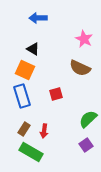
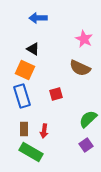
brown rectangle: rotated 32 degrees counterclockwise
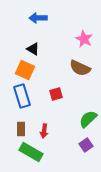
brown rectangle: moved 3 px left
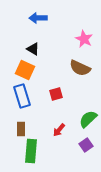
red arrow: moved 15 px right, 1 px up; rotated 32 degrees clockwise
green rectangle: moved 1 px up; rotated 65 degrees clockwise
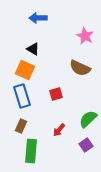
pink star: moved 1 px right, 3 px up
brown rectangle: moved 3 px up; rotated 24 degrees clockwise
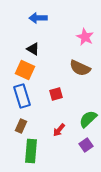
pink star: moved 1 px down
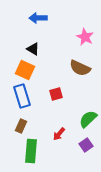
red arrow: moved 4 px down
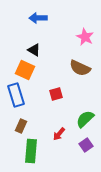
black triangle: moved 1 px right, 1 px down
blue rectangle: moved 6 px left, 1 px up
green semicircle: moved 3 px left
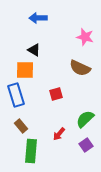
pink star: rotated 12 degrees counterclockwise
orange square: rotated 24 degrees counterclockwise
brown rectangle: rotated 64 degrees counterclockwise
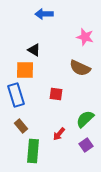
blue arrow: moved 6 px right, 4 px up
red square: rotated 24 degrees clockwise
green rectangle: moved 2 px right
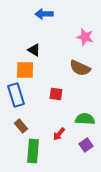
green semicircle: rotated 48 degrees clockwise
